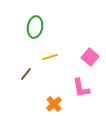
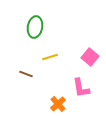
brown line: rotated 72 degrees clockwise
orange cross: moved 4 px right
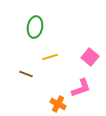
pink L-shape: rotated 100 degrees counterclockwise
orange cross: rotated 21 degrees counterclockwise
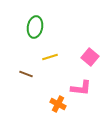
pink L-shape: rotated 25 degrees clockwise
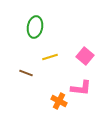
pink square: moved 5 px left, 1 px up
brown line: moved 1 px up
orange cross: moved 1 px right, 3 px up
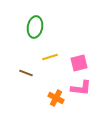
pink square: moved 6 px left, 7 px down; rotated 36 degrees clockwise
orange cross: moved 3 px left, 3 px up
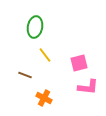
yellow line: moved 5 px left, 2 px up; rotated 70 degrees clockwise
brown line: moved 1 px left, 2 px down
pink L-shape: moved 7 px right, 1 px up
orange cross: moved 12 px left
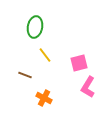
pink L-shape: rotated 115 degrees clockwise
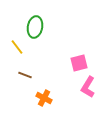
yellow line: moved 28 px left, 8 px up
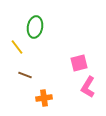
orange cross: rotated 35 degrees counterclockwise
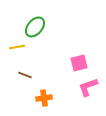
green ellipse: rotated 30 degrees clockwise
yellow line: rotated 63 degrees counterclockwise
pink L-shape: rotated 40 degrees clockwise
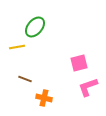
brown line: moved 4 px down
orange cross: rotated 21 degrees clockwise
